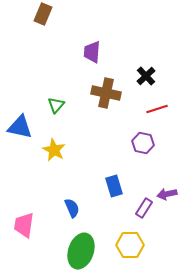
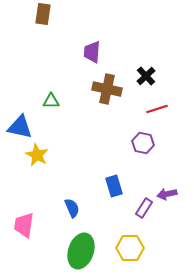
brown rectangle: rotated 15 degrees counterclockwise
brown cross: moved 1 px right, 4 px up
green triangle: moved 5 px left, 4 px up; rotated 48 degrees clockwise
yellow star: moved 17 px left, 5 px down
yellow hexagon: moved 3 px down
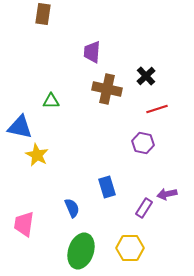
blue rectangle: moved 7 px left, 1 px down
pink trapezoid: moved 1 px up
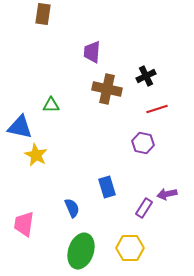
black cross: rotated 18 degrees clockwise
green triangle: moved 4 px down
yellow star: moved 1 px left
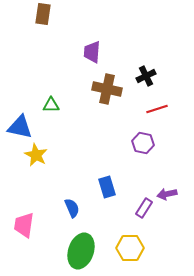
pink trapezoid: moved 1 px down
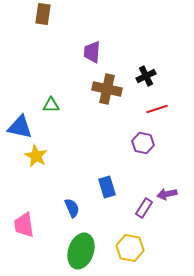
yellow star: moved 1 px down
pink trapezoid: rotated 16 degrees counterclockwise
yellow hexagon: rotated 12 degrees clockwise
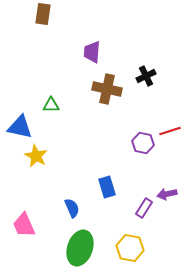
red line: moved 13 px right, 22 px down
pink trapezoid: rotated 16 degrees counterclockwise
green ellipse: moved 1 px left, 3 px up
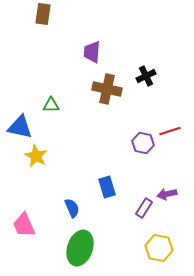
yellow hexagon: moved 29 px right
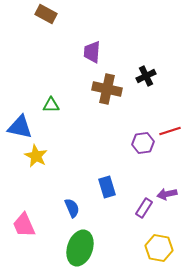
brown rectangle: moved 3 px right; rotated 70 degrees counterclockwise
purple hexagon: rotated 20 degrees counterclockwise
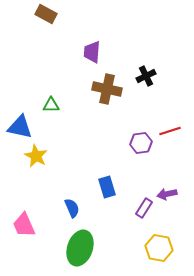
purple hexagon: moved 2 px left
